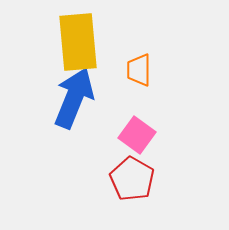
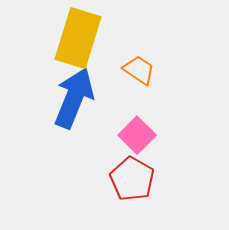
yellow rectangle: moved 4 px up; rotated 22 degrees clockwise
orange trapezoid: rotated 124 degrees clockwise
pink square: rotated 9 degrees clockwise
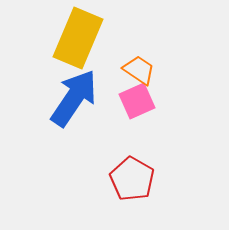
yellow rectangle: rotated 6 degrees clockwise
blue arrow: rotated 12 degrees clockwise
pink square: moved 34 px up; rotated 21 degrees clockwise
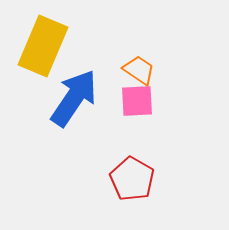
yellow rectangle: moved 35 px left, 8 px down
pink square: rotated 21 degrees clockwise
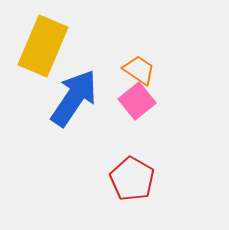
pink square: rotated 36 degrees counterclockwise
